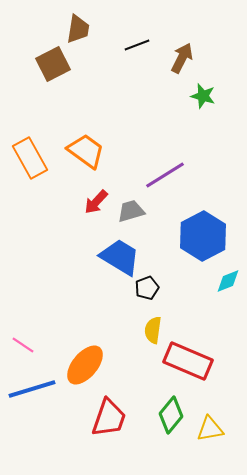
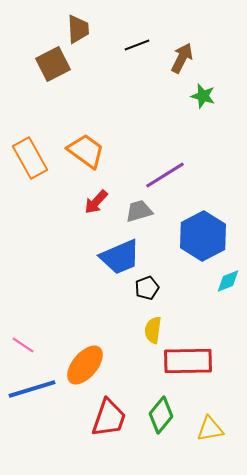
brown trapezoid: rotated 12 degrees counterclockwise
gray trapezoid: moved 8 px right
blue trapezoid: rotated 126 degrees clockwise
red rectangle: rotated 24 degrees counterclockwise
green diamond: moved 10 px left
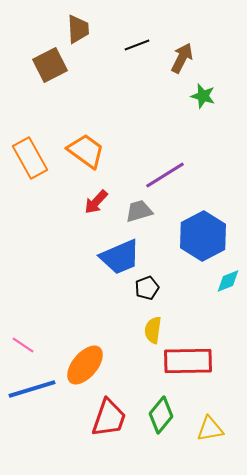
brown square: moved 3 px left, 1 px down
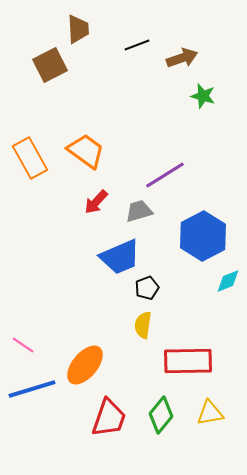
brown arrow: rotated 44 degrees clockwise
yellow semicircle: moved 10 px left, 5 px up
yellow triangle: moved 16 px up
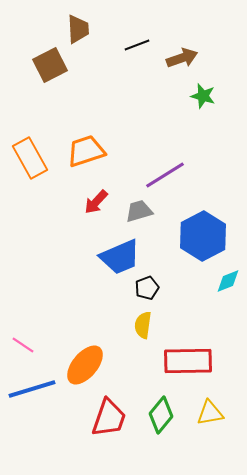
orange trapezoid: rotated 54 degrees counterclockwise
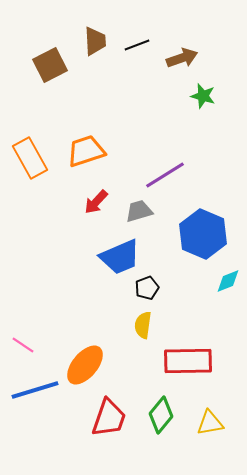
brown trapezoid: moved 17 px right, 12 px down
blue hexagon: moved 2 px up; rotated 9 degrees counterclockwise
blue line: moved 3 px right, 1 px down
yellow triangle: moved 10 px down
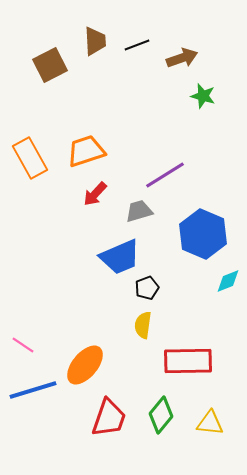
red arrow: moved 1 px left, 8 px up
blue line: moved 2 px left
yellow triangle: rotated 16 degrees clockwise
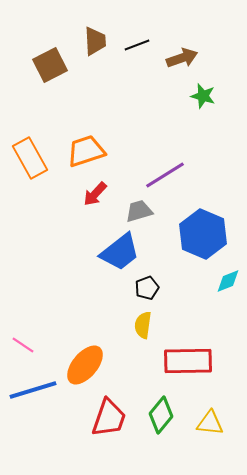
blue trapezoid: moved 5 px up; rotated 15 degrees counterclockwise
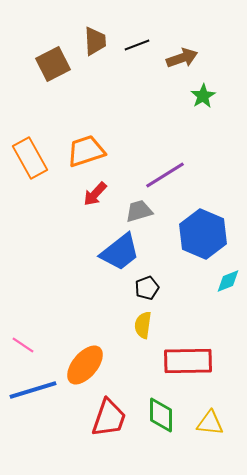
brown square: moved 3 px right, 1 px up
green star: rotated 25 degrees clockwise
green diamond: rotated 39 degrees counterclockwise
